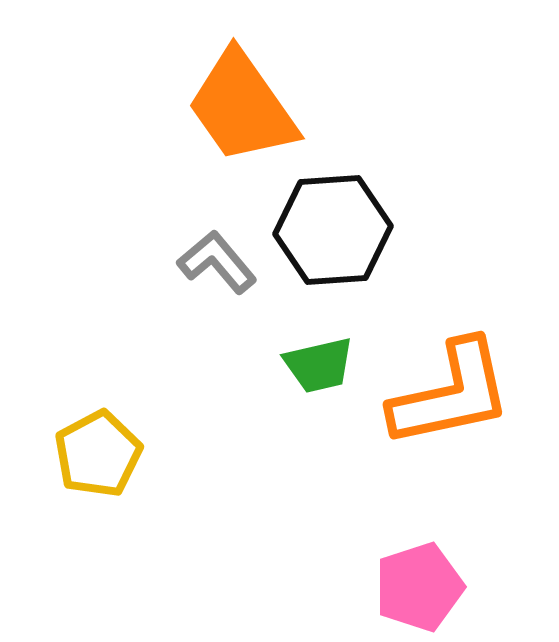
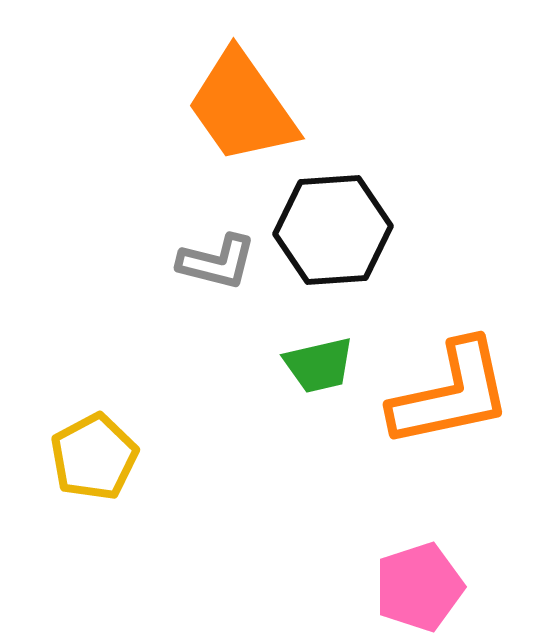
gray L-shape: rotated 144 degrees clockwise
yellow pentagon: moved 4 px left, 3 px down
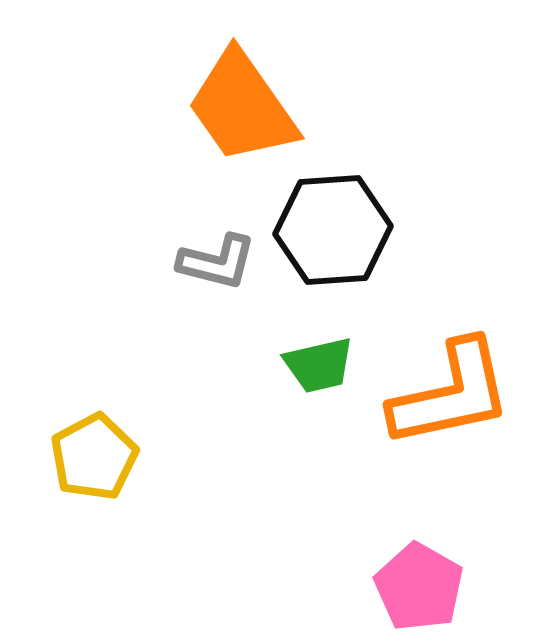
pink pentagon: rotated 24 degrees counterclockwise
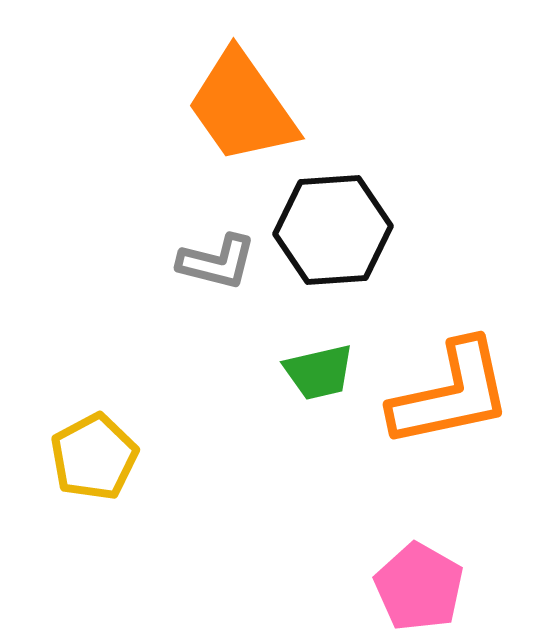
green trapezoid: moved 7 px down
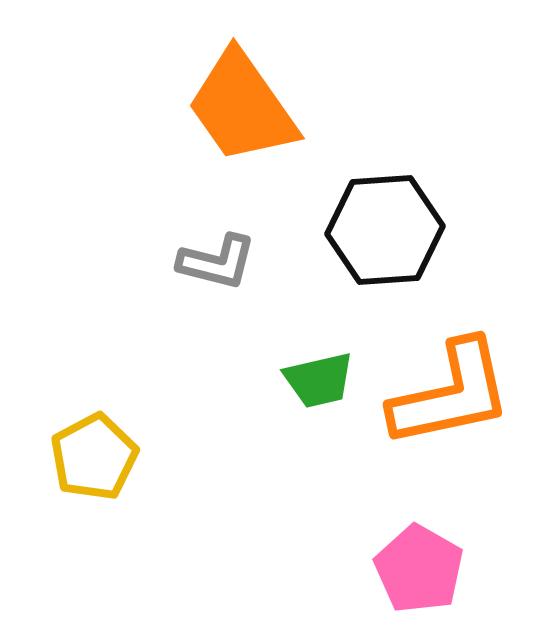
black hexagon: moved 52 px right
green trapezoid: moved 8 px down
pink pentagon: moved 18 px up
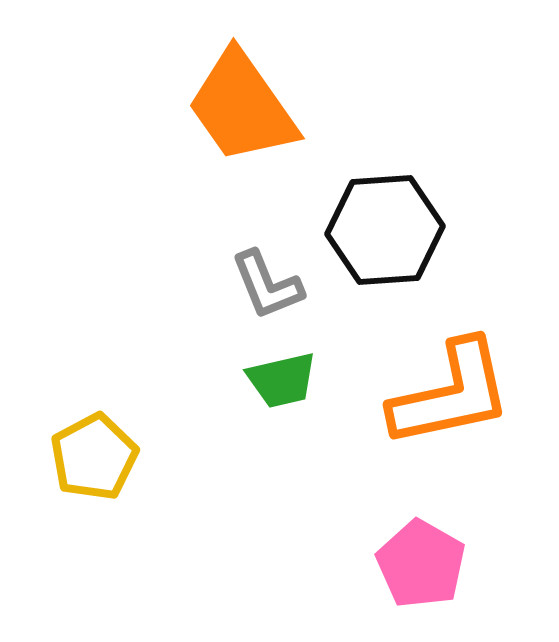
gray L-shape: moved 50 px right, 23 px down; rotated 54 degrees clockwise
green trapezoid: moved 37 px left
pink pentagon: moved 2 px right, 5 px up
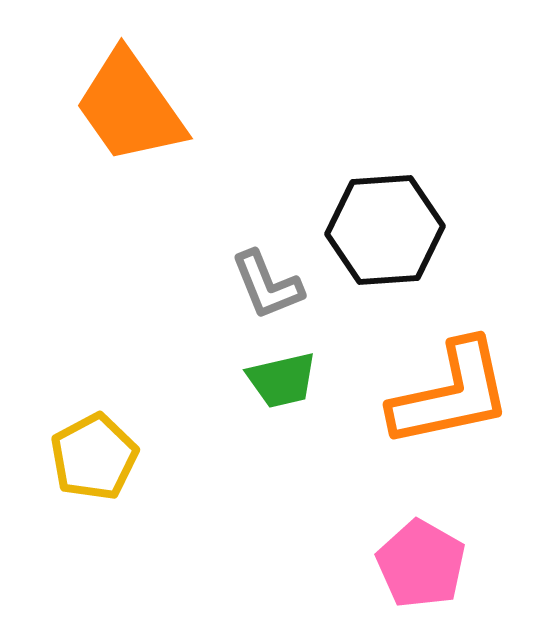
orange trapezoid: moved 112 px left
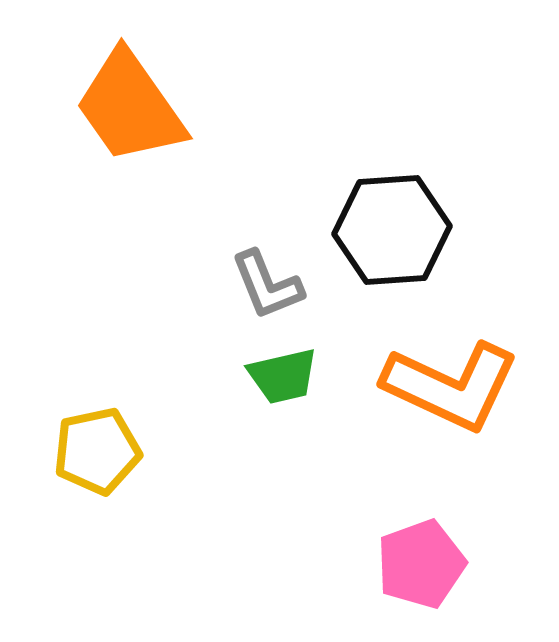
black hexagon: moved 7 px right
green trapezoid: moved 1 px right, 4 px up
orange L-shape: moved 8 px up; rotated 37 degrees clockwise
yellow pentagon: moved 3 px right, 6 px up; rotated 16 degrees clockwise
pink pentagon: rotated 22 degrees clockwise
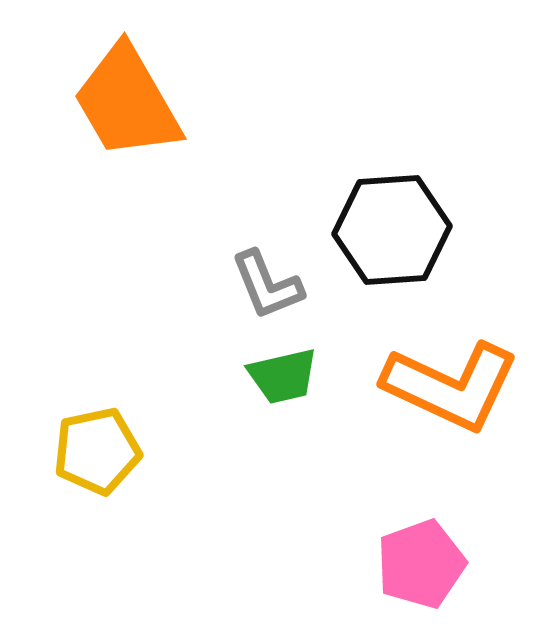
orange trapezoid: moved 3 px left, 5 px up; rotated 5 degrees clockwise
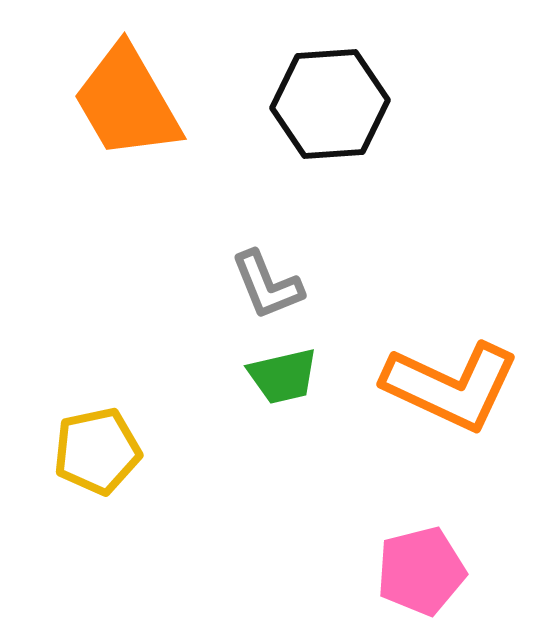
black hexagon: moved 62 px left, 126 px up
pink pentagon: moved 7 px down; rotated 6 degrees clockwise
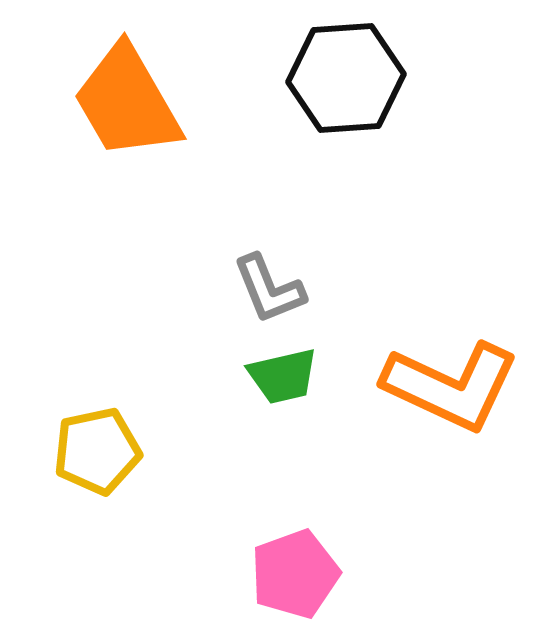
black hexagon: moved 16 px right, 26 px up
gray L-shape: moved 2 px right, 4 px down
pink pentagon: moved 126 px left, 3 px down; rotated 6 degrees counterclockwise
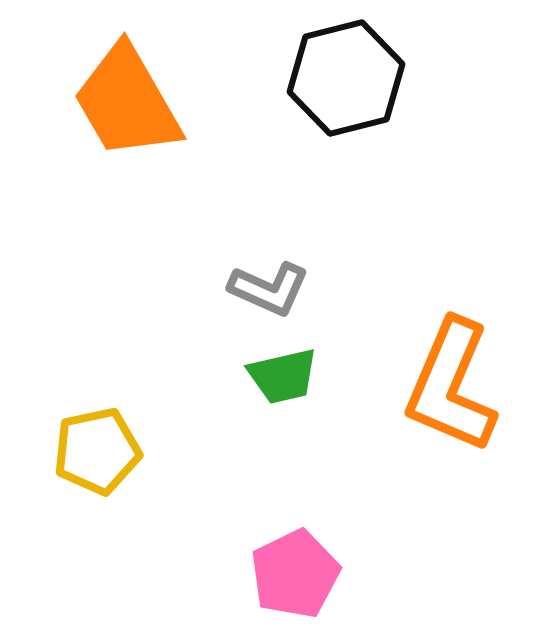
black hexagon: rotated 10 degrees counterclockwise
gray L-shape: rotated 44 degrees counterclockwise
orange L-shape: rotated 88 degrees clockwise
pink pentagon: rotated 6 degrees counterclockwise
